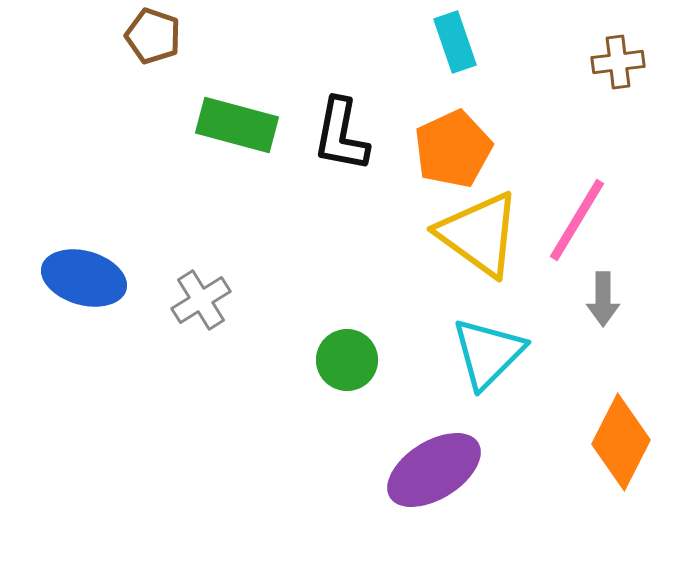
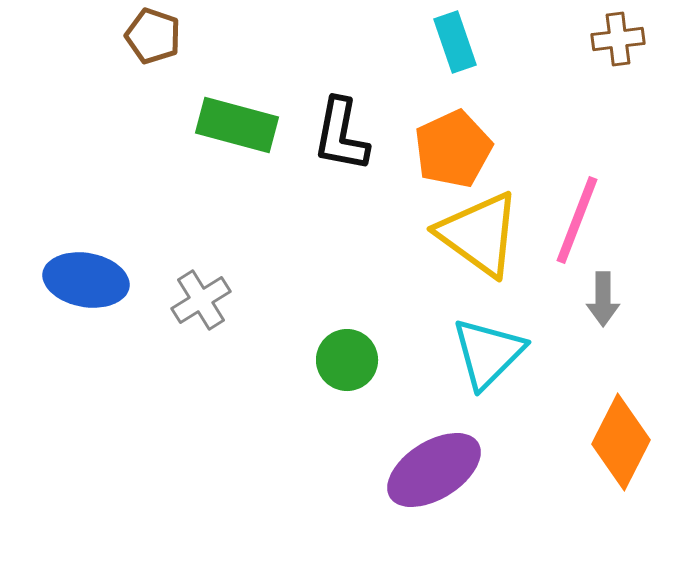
brown cross: moved 23 px up
pink line: rotated 10 degrees counterclockwise
blue ellipse: moved 2 px right, 2 px down; rotated 6 degrees counterclockwise
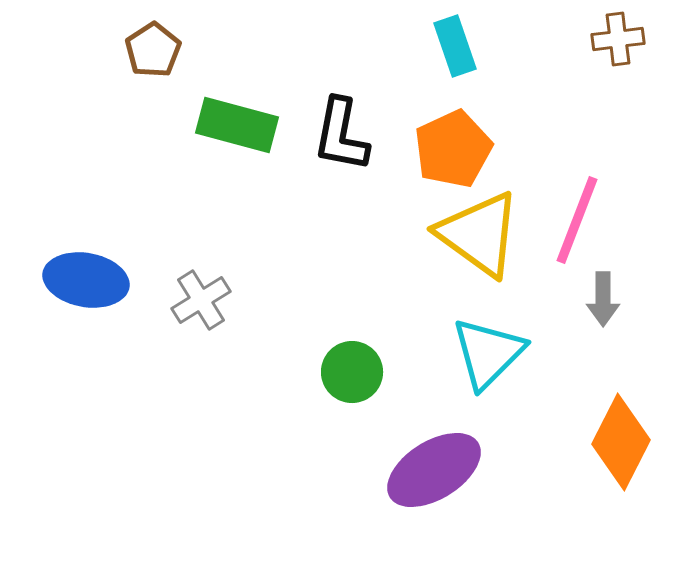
brown pentagon: moved 14 px down; rotated 20 degrees clockwise
cyan rectangle: moved 4 px down
green circle: moved 5 px right, 12 px down
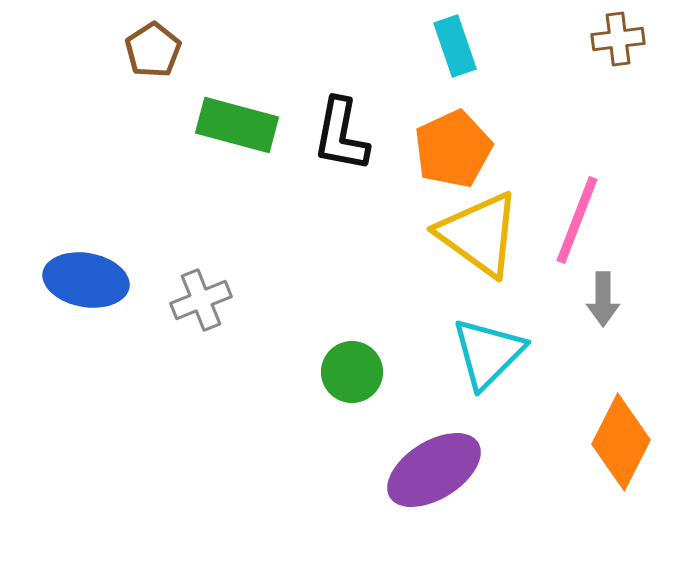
gray cross: rotated 10 degrees clockwise
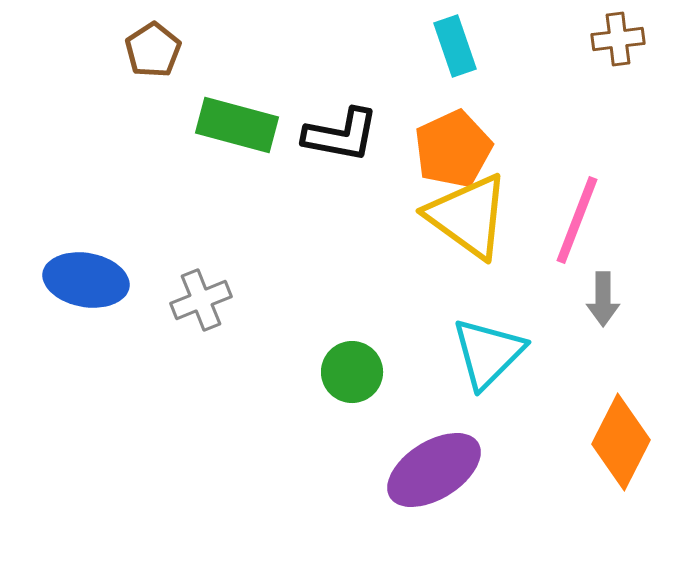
black L-shape: rotated 90 degrees counterclockwise
yellow triangle: moved 11 px left, 18 px up
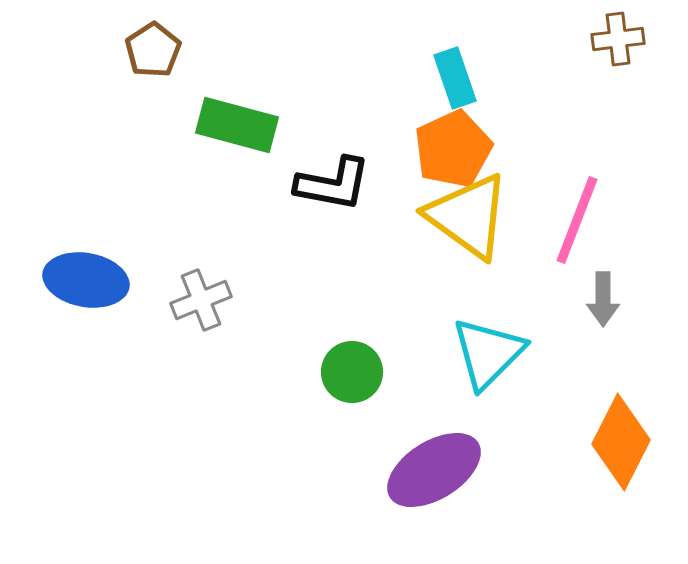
cyan rectangle: moved 32 px down
black L-shape: moved 8 px left, 49 px down
